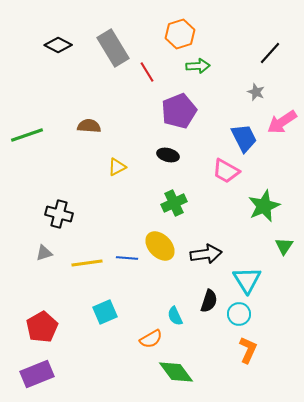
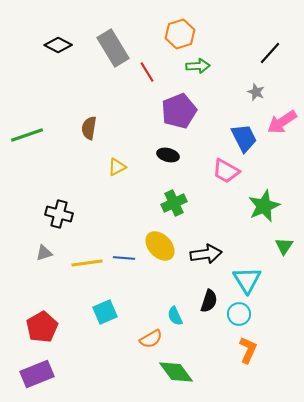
brown semicircle: moved 2 px down; rotated 85 degrees counterclockwise
blue line: moved 3 px left
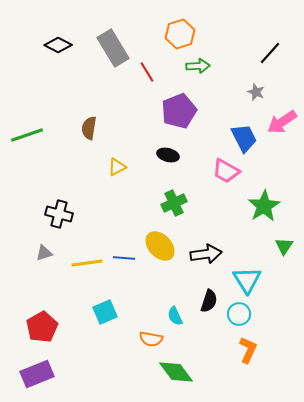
green star: rotated 8 degrees counterclockwise
orange semicircle: rotated 40 degrees clockwise
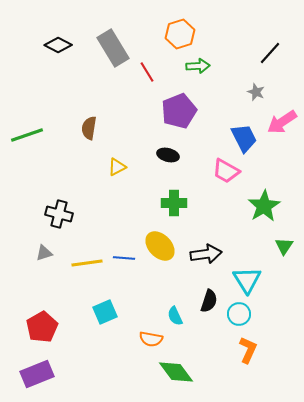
green cross: rotated 25 degrees clockwise
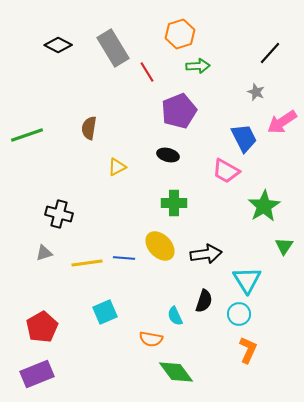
black semicircle: moved 5 px left
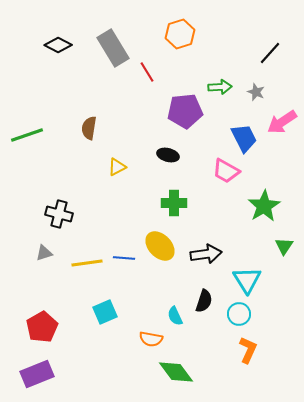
green arrow: moved 22 px right, 21 px down
purple pentagon: moved 6 px right; rotated 16 degrees clockwise
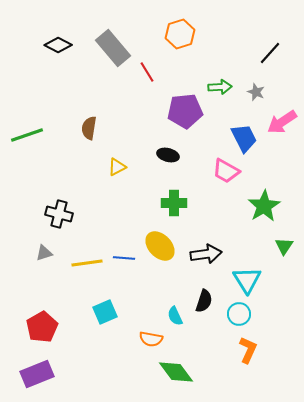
gray rectangle: rotated 9 degrees counterclockwise
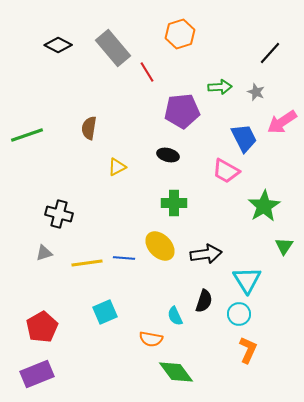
purple pentagon: moved 3 px left
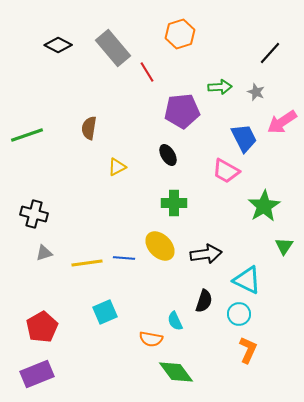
black ellipse: rotated 45 degrees clockwise
black cross: moved 25 px left
cyan triangle: rotated 32 degrees counterclockwise
cyan semicircle: moved 5 px down
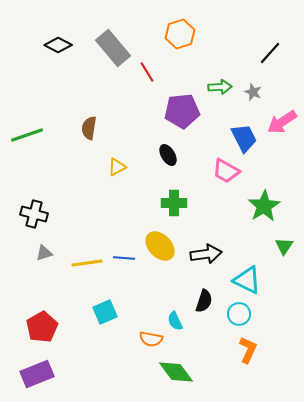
gray star: moved 3 px left
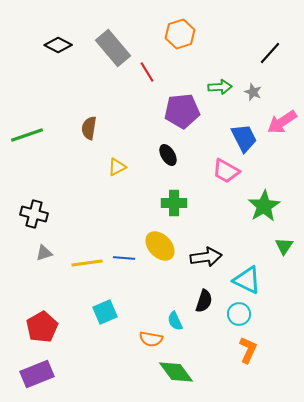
black arrow: moved 3 px down
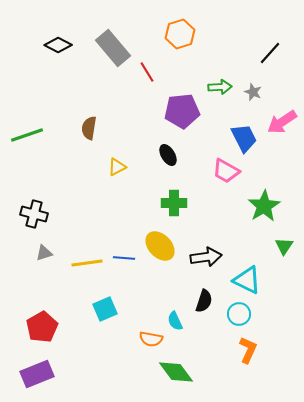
cyan square: moved 3 px up
